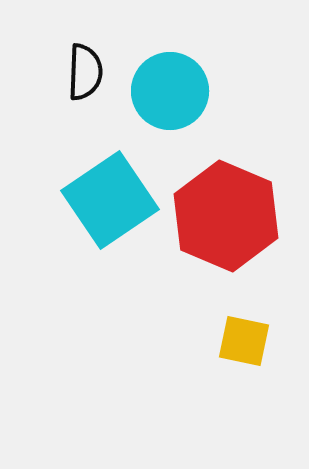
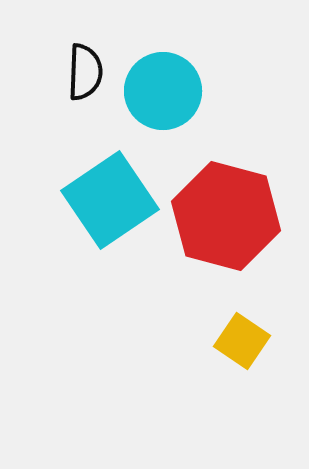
cyan circle: moved 7 px left
red hexagon: rotated 8 degrees counterclockwise
yellow square: moved 2 px left; rotated 22 degrees clockwise
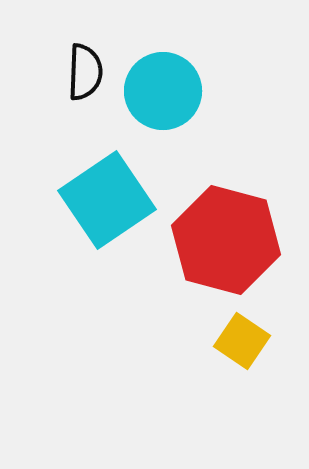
cyan square: moved 3 px left
red hexagon: moved 24 px down
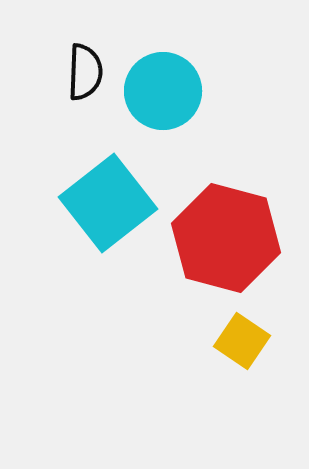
cyan square: moved 1 px right, 3 px down; rotated 4 degrees counterclockwise
red hexagon: moved 2 px up
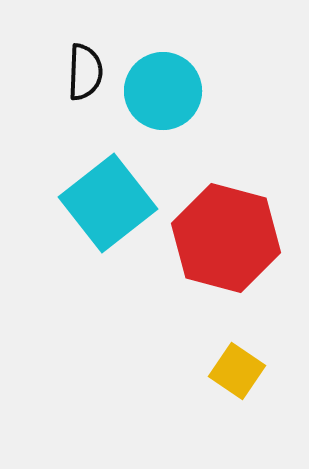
yellow square: moved 5 px left, 30 px down
